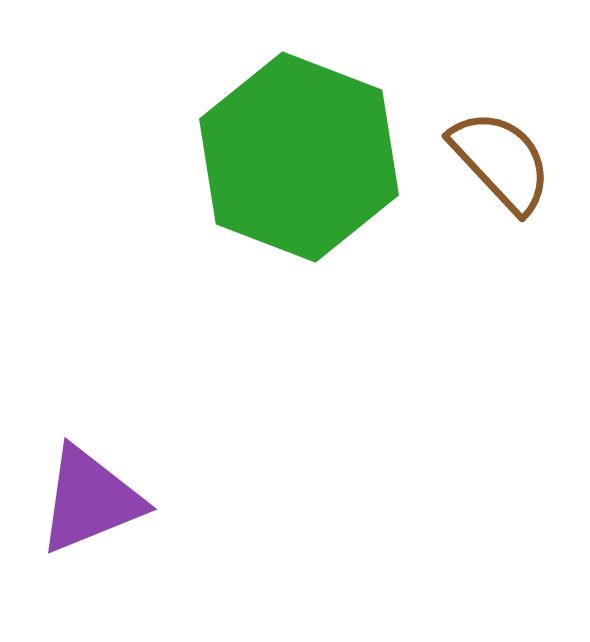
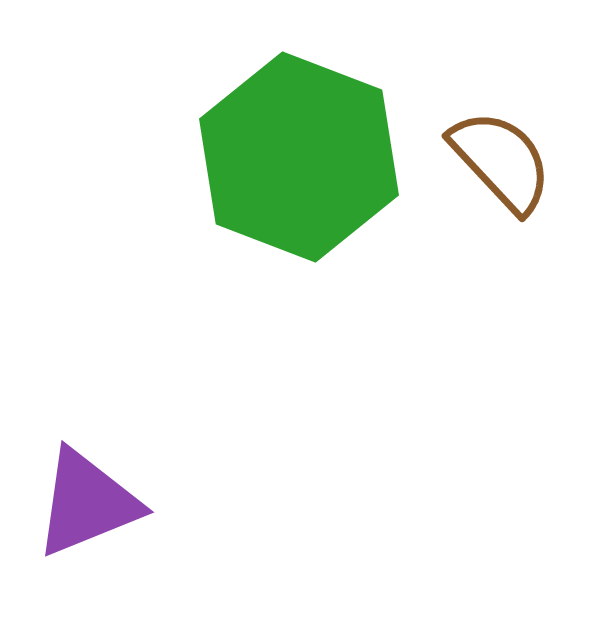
purple triangle: moved 3 px left, 3 px down
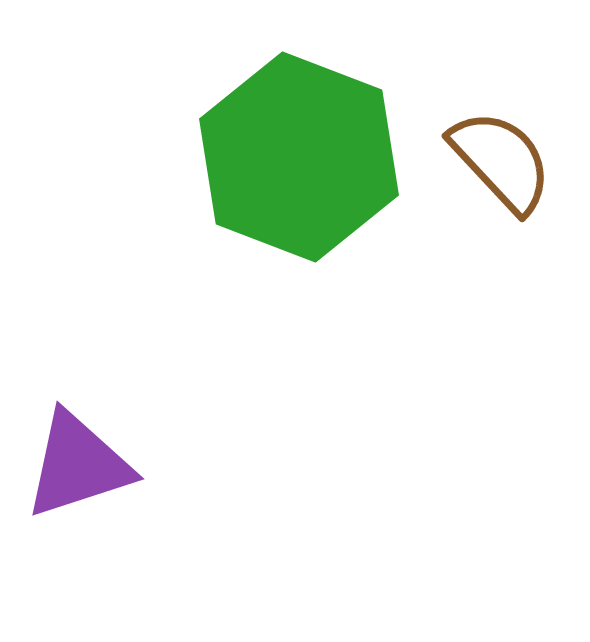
purple triangle: moved 9 px left, 38 px up; rotated 4 degrees clockwise
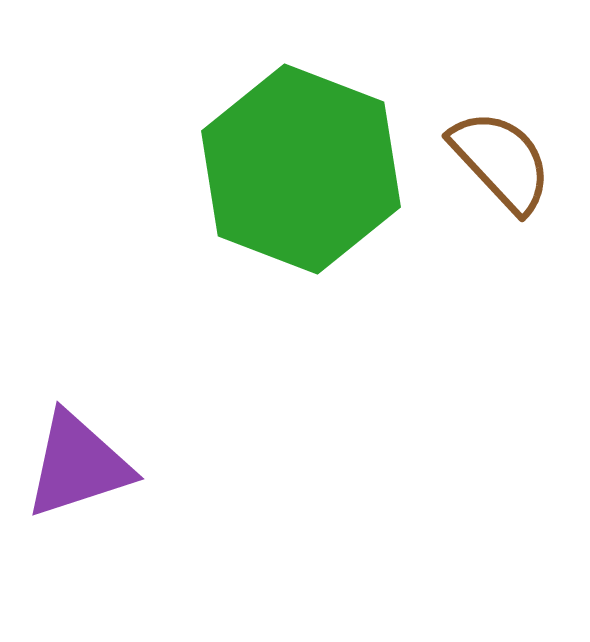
green hexagon: moved 2 px right, 12 px down
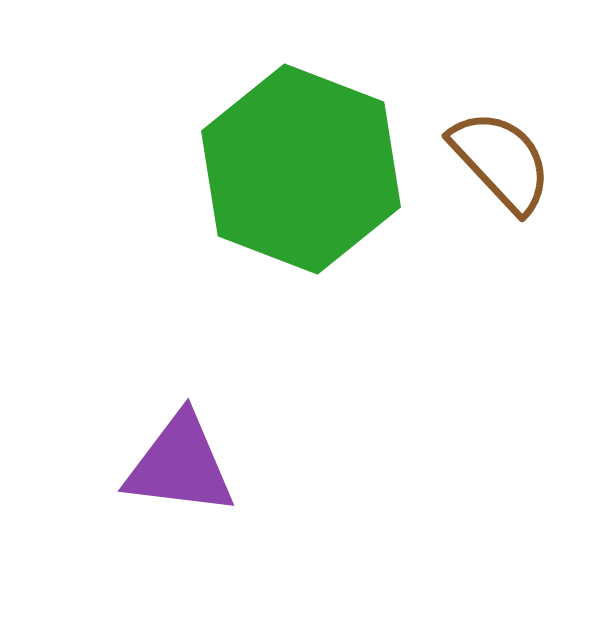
purple triangle: moved 102 px right; rotated 25 degrees clockwise
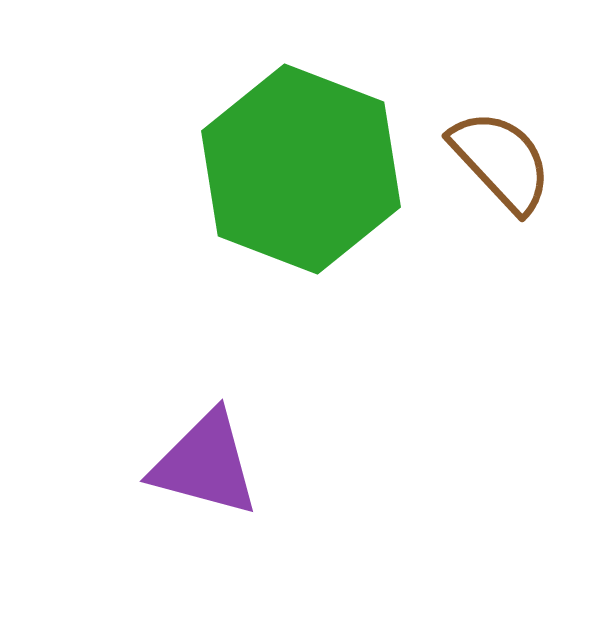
purple triangle: moved 25 px right, 1 px up; rotated 8 degrees clockwise
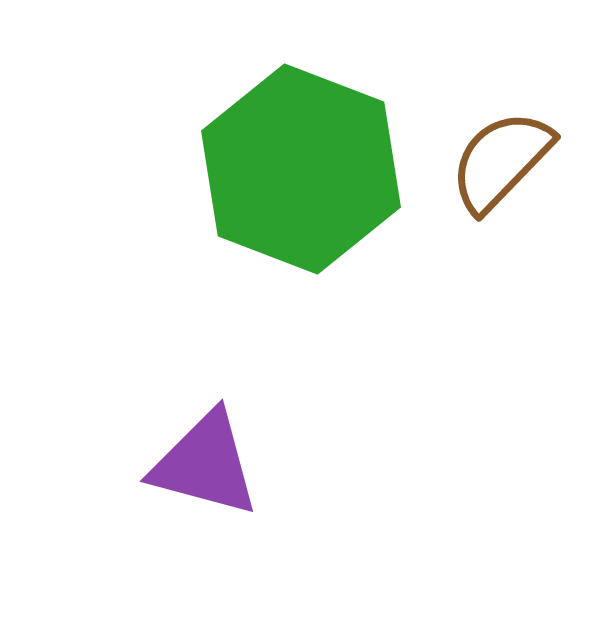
brown semicircle: rotated 93 degrees counterclockwise
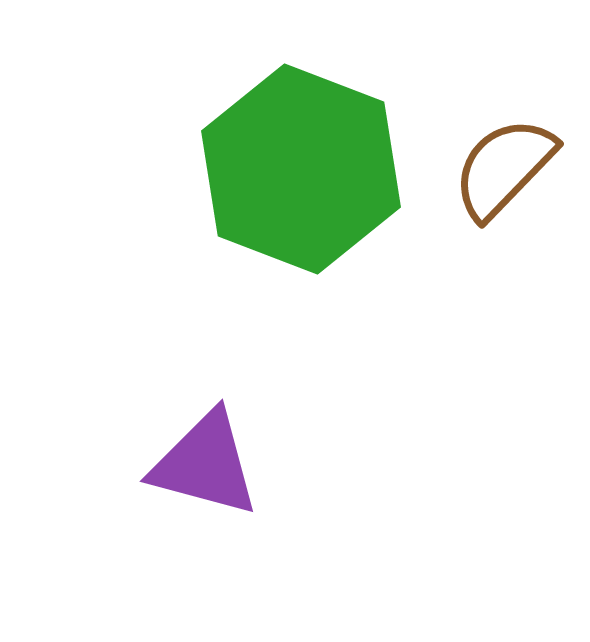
brown semicircle: moved 3 px right, 7 px down
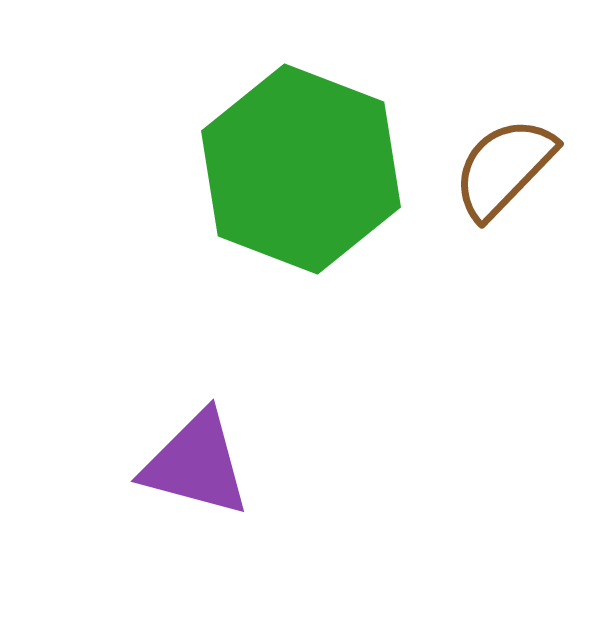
purple triangle: moved 9 px left
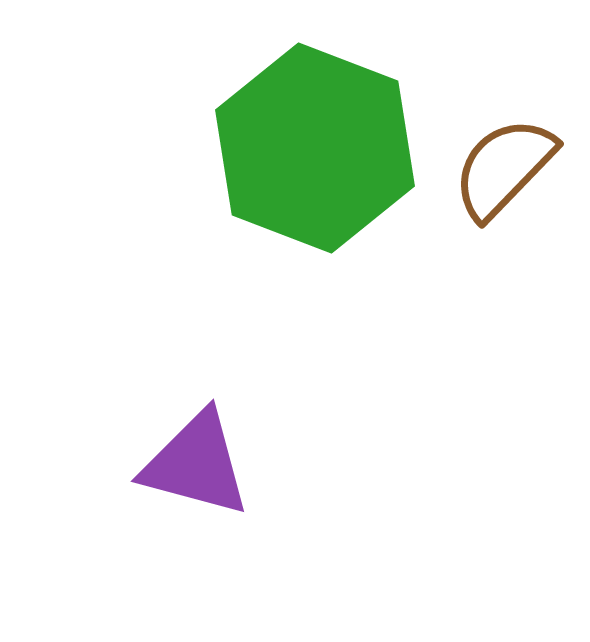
green hexagon: moved 14 px right, 21 px up
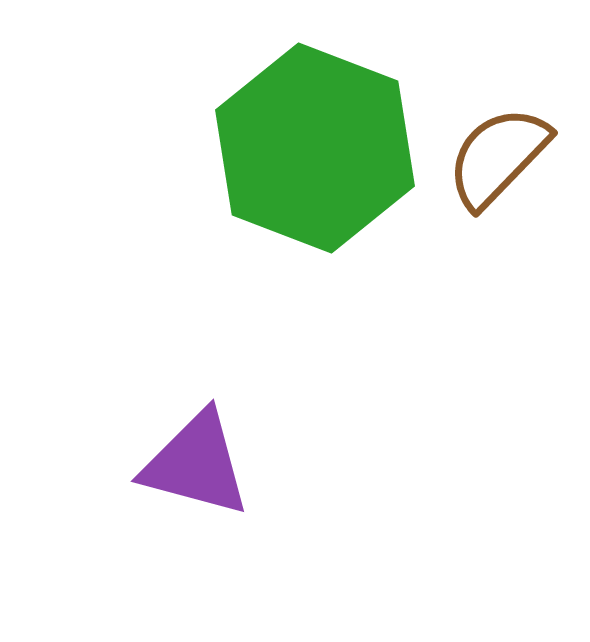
brown semicircle: moved 6 px left, 11 px up
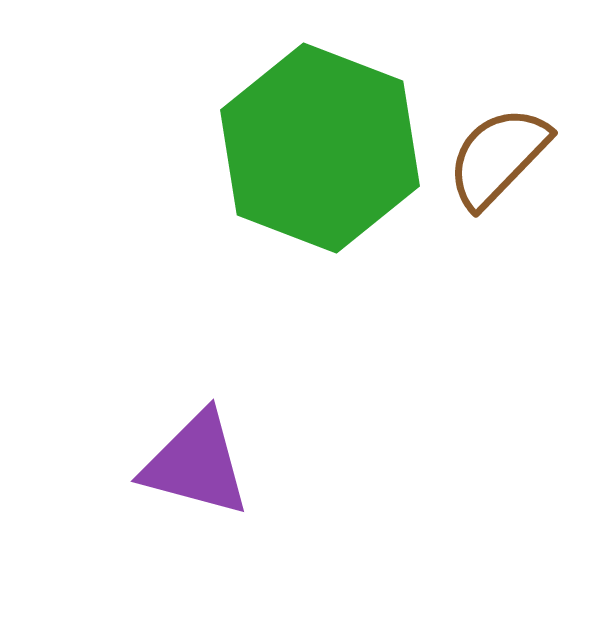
green hexagon: moved 5 px right
